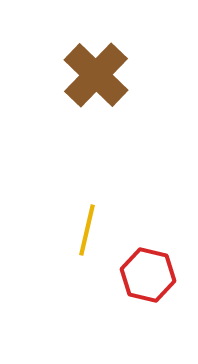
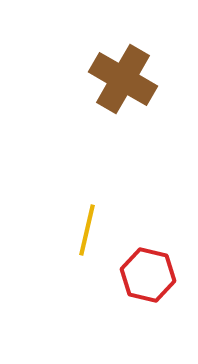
brown cross: moved 27 px right, 4 px down; rotated 14 degrees counterclockwise
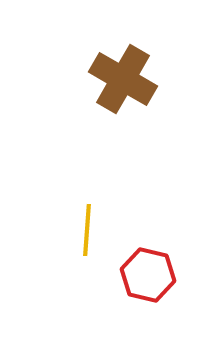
yellow line: rotated 9 degrees counterclockwise
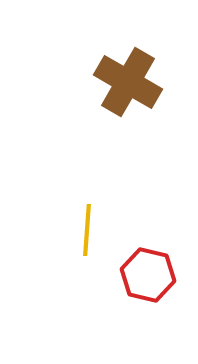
brown cross: moved 5 px right, 3 px down
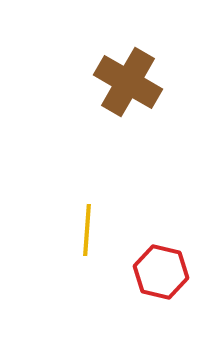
red hexagon: moved 13 px right, 3 px up
